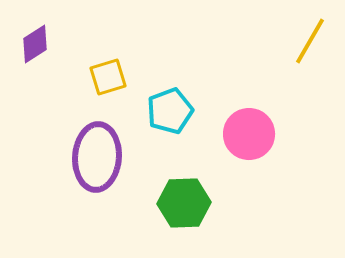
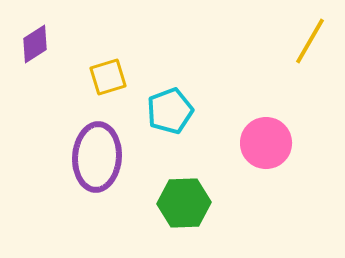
pink circle: moved 17 px right, 9 px down
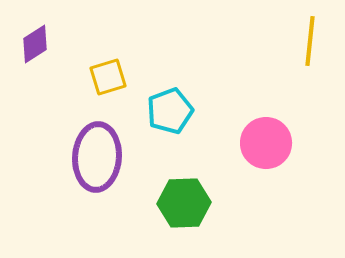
yellow line: rotated 24 degrees counterclockwise
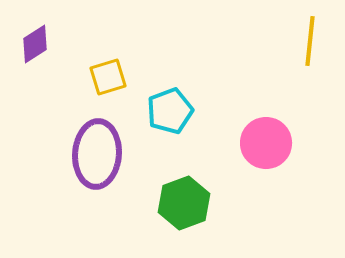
purple ellipse: moved 3 px up
green hexagon: rotated 18 degrees counterclockwise
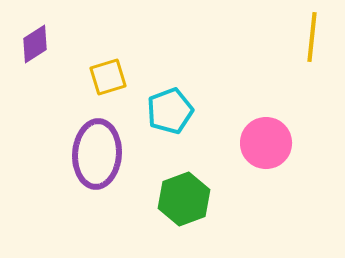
yellow line: moved 2 px right, 4 px up
green hexagon: moved 4 px up
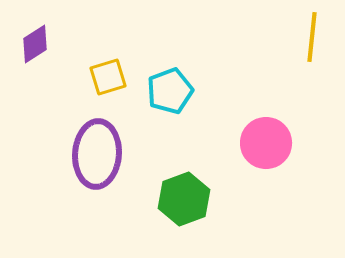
cyan pentagon: moved 20 px up
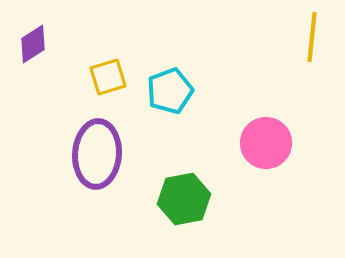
purple diamond: moved 2 px left
green hexagon: rotated 9 degrees clockwise
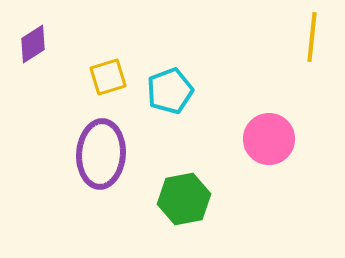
pink circle: moved 3 px right, 4 px up
purple ellipse: moved 4 px right
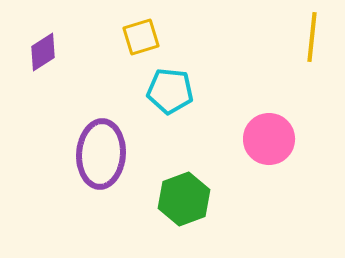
purple diamond: moved 10 px right, 8 px down
yellow square: moved 33 px right, 40 px up
cyan pentagon: rotated 27 degrees clockwise
green hexagon: rotated 9 degrees counterclockwise
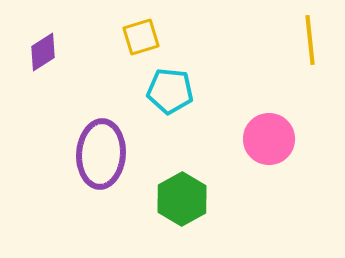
yellow line: moved 2 px left, 3 px down; rotated 12 degrees counterclockwise
green hexagon: moved 2 px left; rotated 9 degrees counterclockwise
